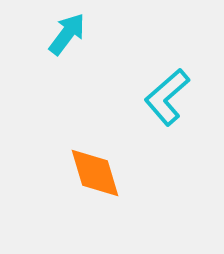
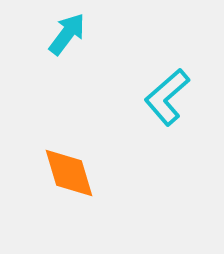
orange diamond: moved 26 px left
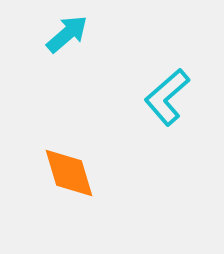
cyan arrow: rotated 12 degrees clockwise
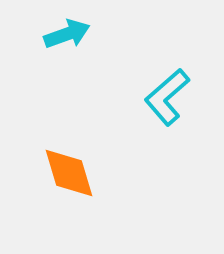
cyan arrow: rotated 21 degrees clockwise
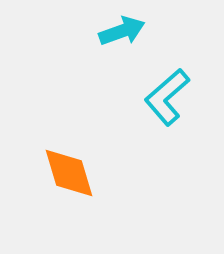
cyan arrow: moved 55 px right, 3 px up
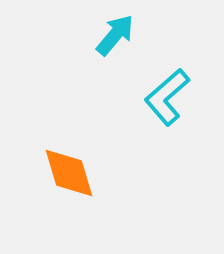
cyan arrow: moved 7 px left, 4 px down; rotated 30 degrees counterclockwise
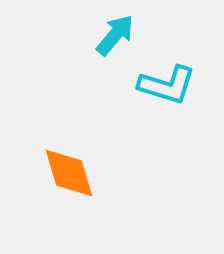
cyan L-shape: moved 12 px up; rotated 122 degrees counterclockwise
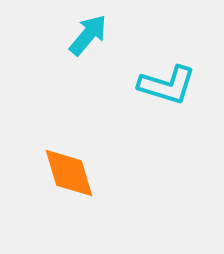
cyan arrow: moved 27 px left
